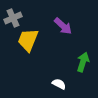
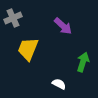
yellow trapezoid: moved 9 px down
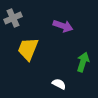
purple arrow: rotated 24 degrees counterclockwise
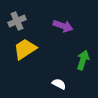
gray cross: moved 4 px right, 3 px down
yellow trapezoid: moved 3 px left; rotated 35 degrees clockwise
green arrow: moved 2 px up
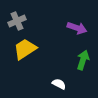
purple arrow: moved 14 px right, 2 px down
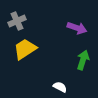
white semicircle: moved 1 px right, 3 px down
